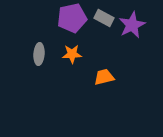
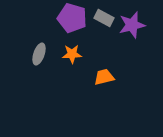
purple pentagon: rotated 28 degrees clockwise
purple star: rotated 12 degrees clockwise
gray ellipse: rotated 15 degrees clockwise
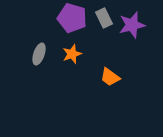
gray rectangle: rotated 36 degrees clockwise
orange star: rotated 18 degrees counterclockwise
orange trapezoid: moved 6 px right; rotated 130 degrees counterclockwise
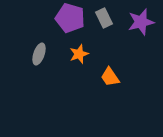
purple pentagon: moved 2 px left
purple star: moved 9 px right, 3 px up
orange star: moved 7 px right
orange trapezoid: rotated 20 degrees clockwise
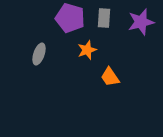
gray rectangle: rotated 30 degrees clockwise
orange star: moved 8 px right, 4 px up
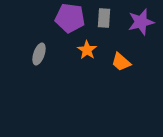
purple pentagon: rotated 8 degrees counterclockwise
orange star: rotated 18 degrees counterclockwise
orange trapezoid: moved 11 px right, 15 px up; rotated 15 degrees counterclockwise
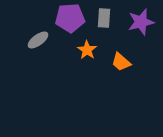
purple pentagon: rotated 12 degrees counterclockwise
gray ellipse: moved 1 px left, 14 px up; rotated 35 degrees clockwise
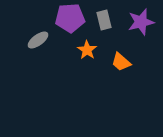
gray rectangle: moved 2 px down; rotated 18 degrees counterclockwise
